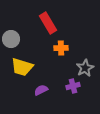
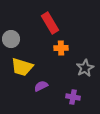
red rectangle: moved 2 px right
purple cross: moved 11 px down; rotated 24 degrees clockwise
purple semicircle: moved 4 px up
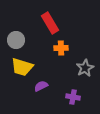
gray circle: moved 5 px right, 1 px down
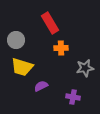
gray star: rotated 18 degrees clockwise
